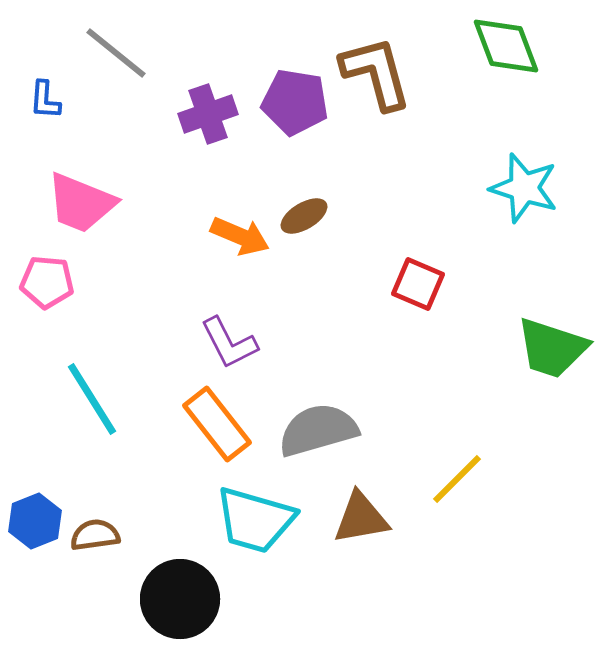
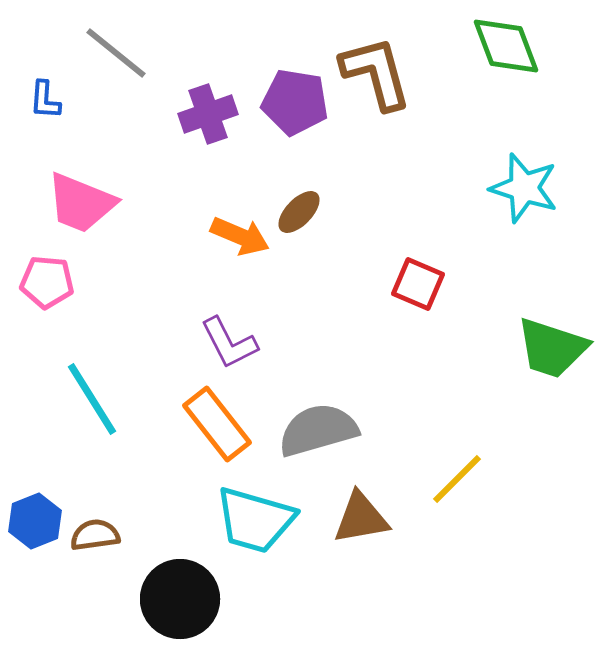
brown ellipse: moved 5 px left, 4 px up; rotated 15 degrees counterclockwise
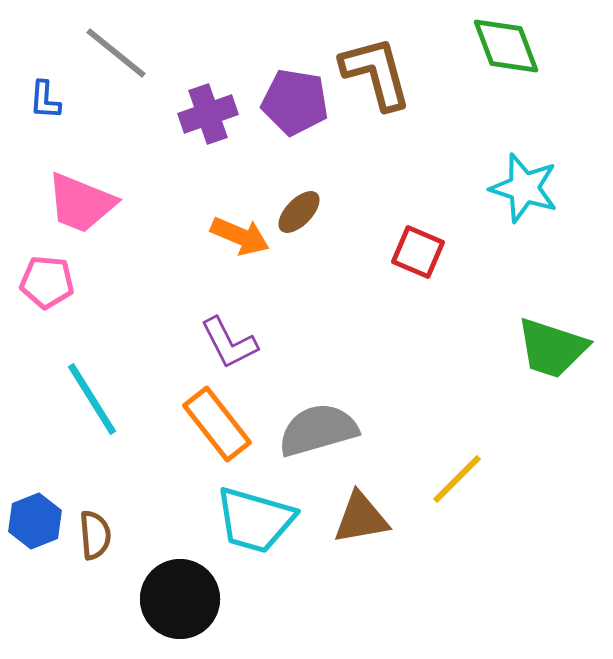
red square: moved 32 px up
brown semicircle: rotated 93 degrees clockwise
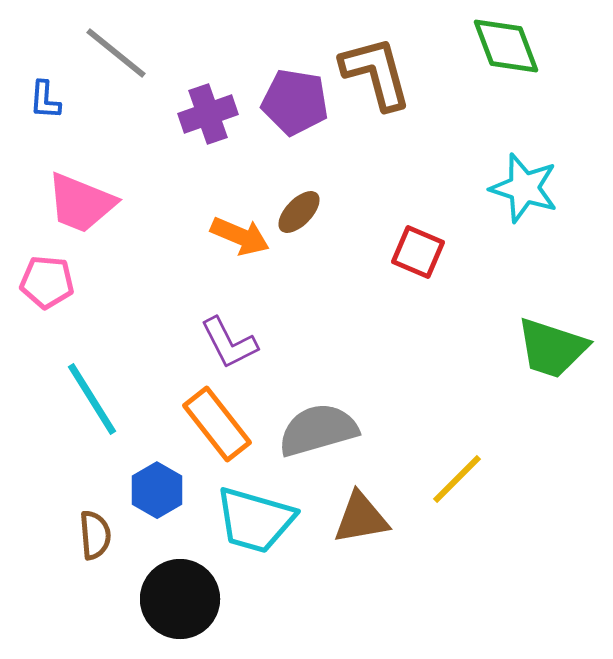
blue hexagon: moved 122 px right, 31 px up; rotated 8 degrees counterclockwise
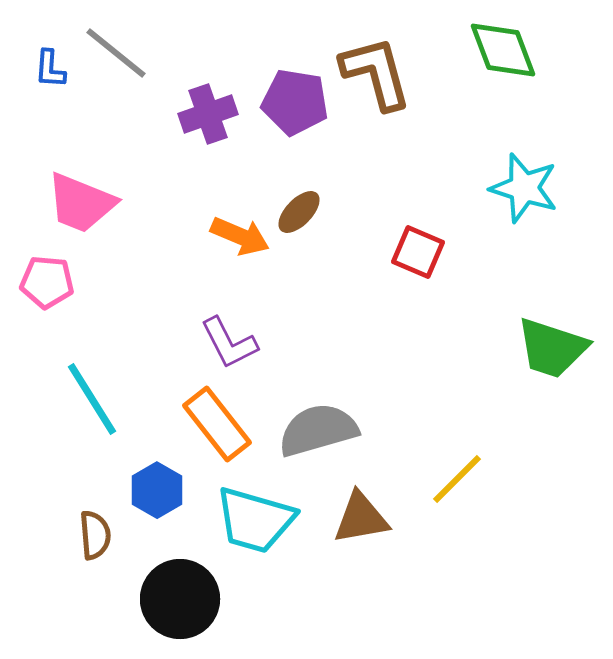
green diamond: moved 3 px left, 4 px down
blue L-shape: moved 5 px right, 31 px up
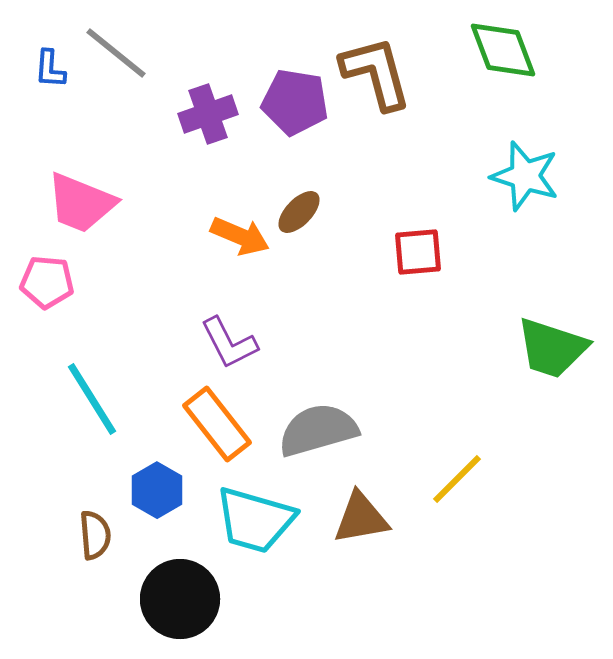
cyan star: moved 1 px right, 12 px up
red square: rotated 28 degrees counterclockwise
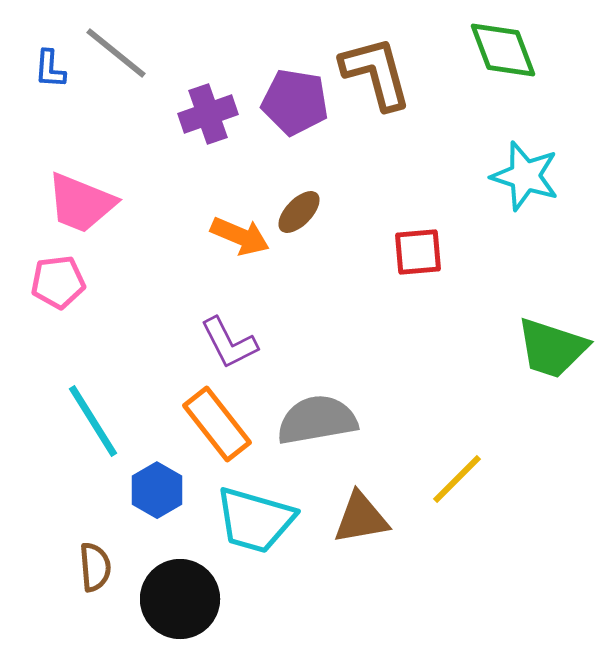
pink pentagon: moved 11 px right; rotated 12 degrees counterclockwise
cyan line: moved 1 px right, 22 px down
gray semicircle: moved 1 px left, 10 px up; rotated 6 degrees clockwise
brown semicircle: moved 32 px down
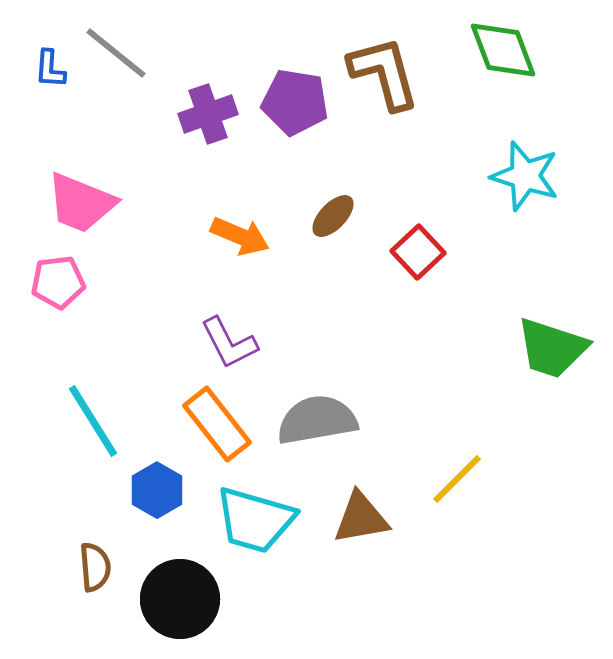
brown L-shape: moved 8 px right
brown ellipse: moved 34 px right, 4 px down
red square: rotated 38 degrees counterclockwise
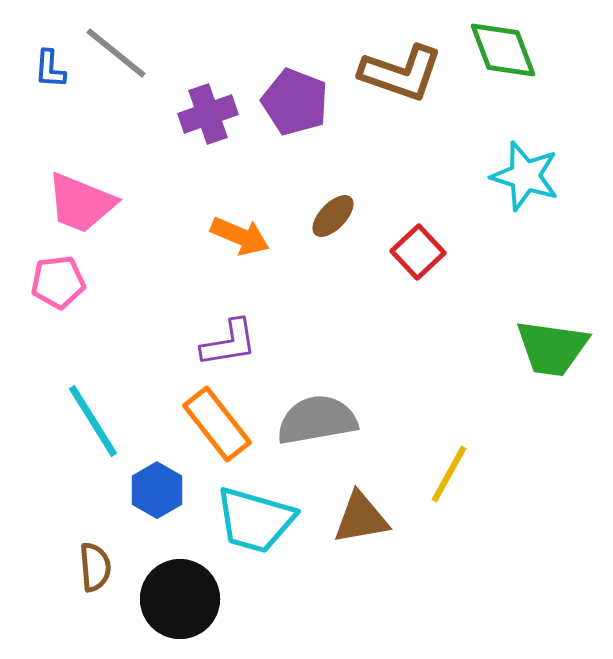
brown L-shape: moved 17 px right; rotated 124 degrees clockwise
purple pentagon: rotated 12 degrees clockwise
purple L-shape: rotated 72 degrees counterclockwise
green trapezoid: rotated 10 degrees counterclockwise
yellow line: moved 8 px left, 5 px up; rotated 16 degrees counterclockwise
